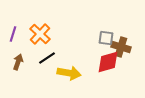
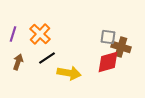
gray square: moved 2 px right, 1 px up
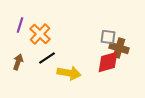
purple line: moved 7 px right, 9 px up
brown cross: moved 2 px left, 1 px down
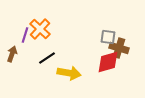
purple line: moved 5 px right, 10 px down
orange cross: moved 5 px up
brown arrow: moved 6 px left, 8 px up
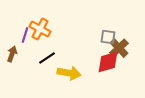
orange cross: rotated 15 degrees counterclockwise
brown cross: rotated 30 degrees clockwise
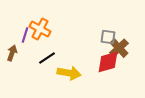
brown arrow: moved 1 px up
